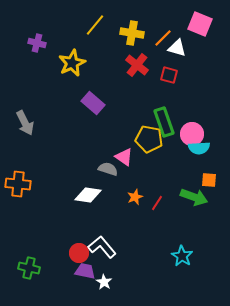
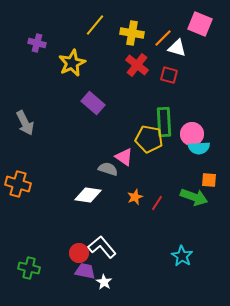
green rectangle: rotated 16 degrees clockwise
orange cross: rotated 10 degrees clockwise
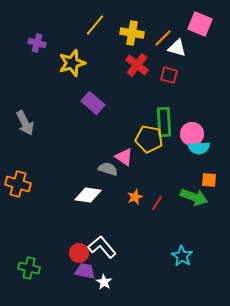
yellow star: rotated 8 degrees clockwise
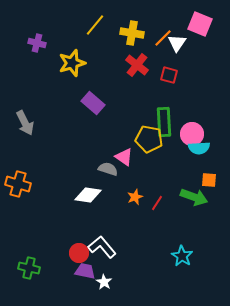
white triangle: moved 5 px up; rotated 48 degrees clockwise
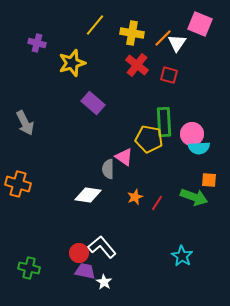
gray semicircle: rotated 108 degrees counterclockwise
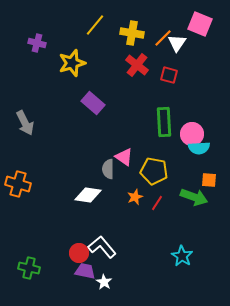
yellow pentagon: moved 5 px right, 32 px down
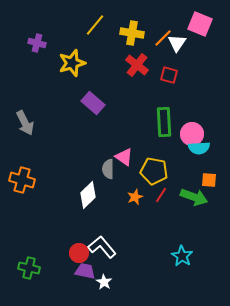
orange cross: moved 4 px right, 4 px up
white diamond: rotated 52 degrees counterclockwise
red line: moved 4 px right, 8 px up
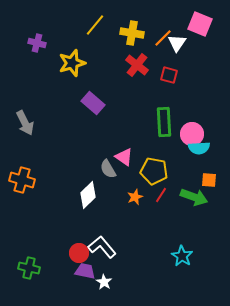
gray semicircle: rotated 30 degrees counterclockwise
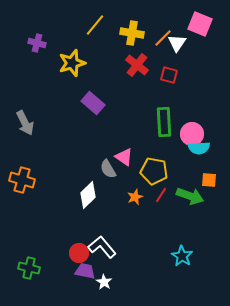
green arrow: moved 4 px left, 1 px up
